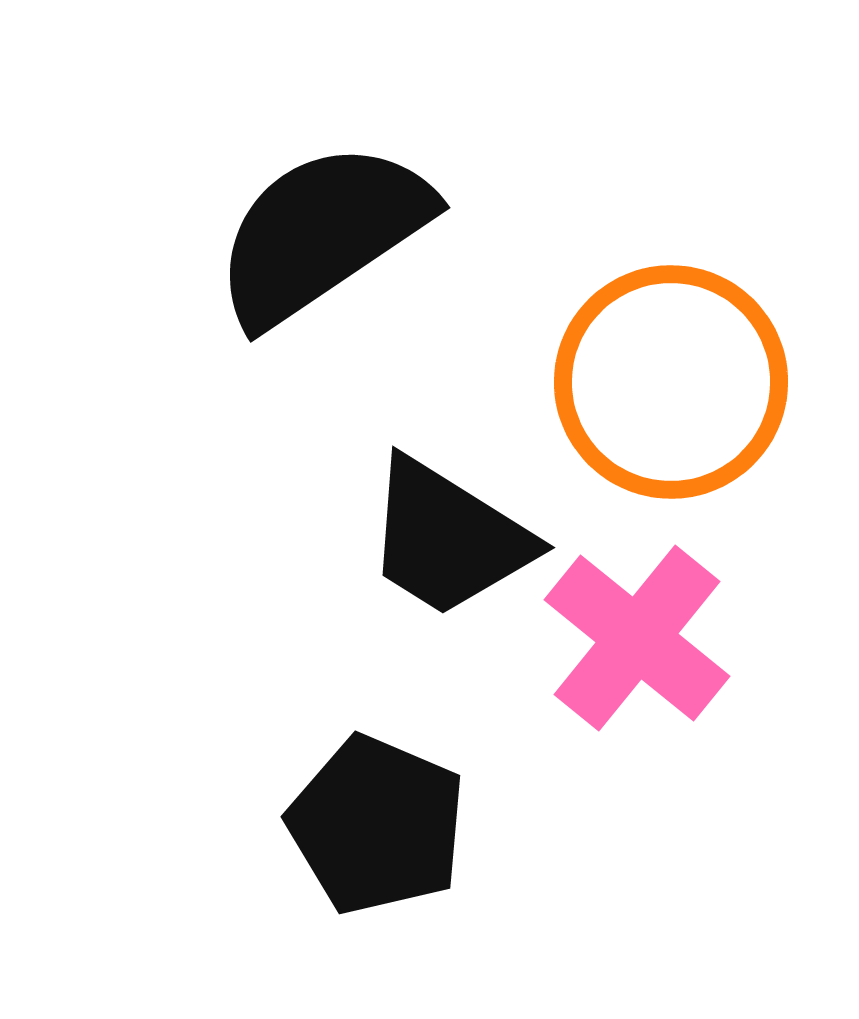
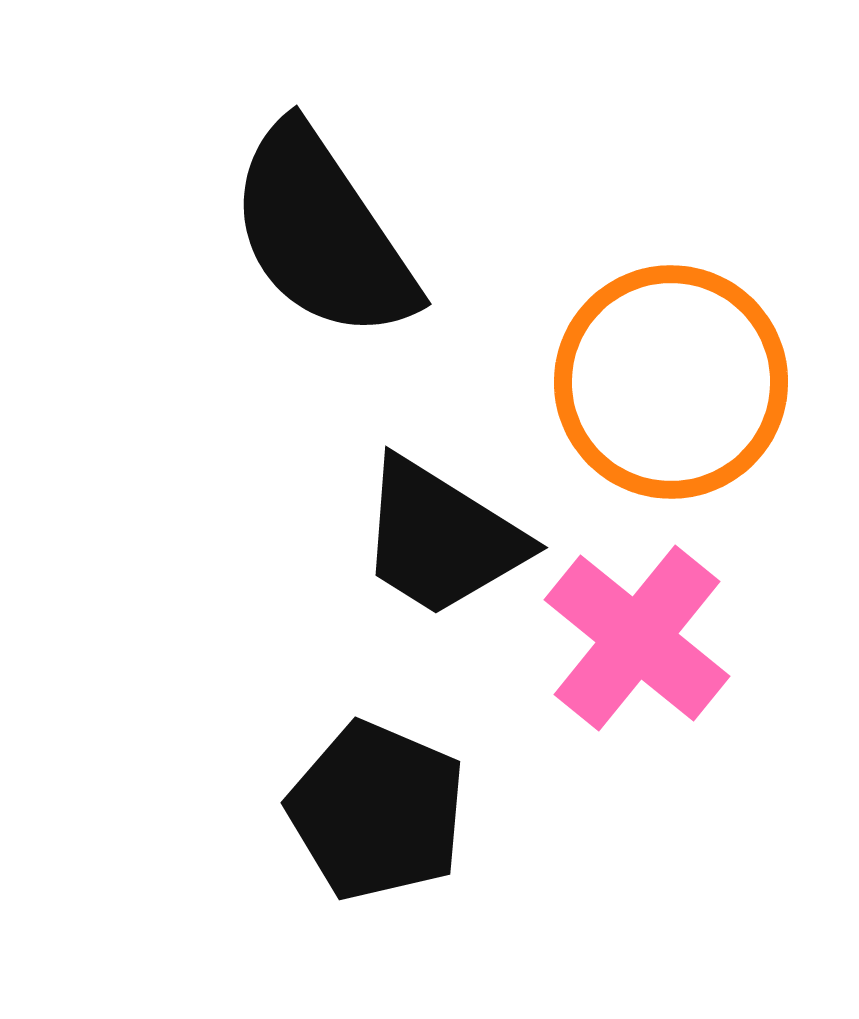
black semicircle: rotated 90 degrees counterclockwise
black trapezoid: moved 7 px left
black pentagon: moved 14 px up
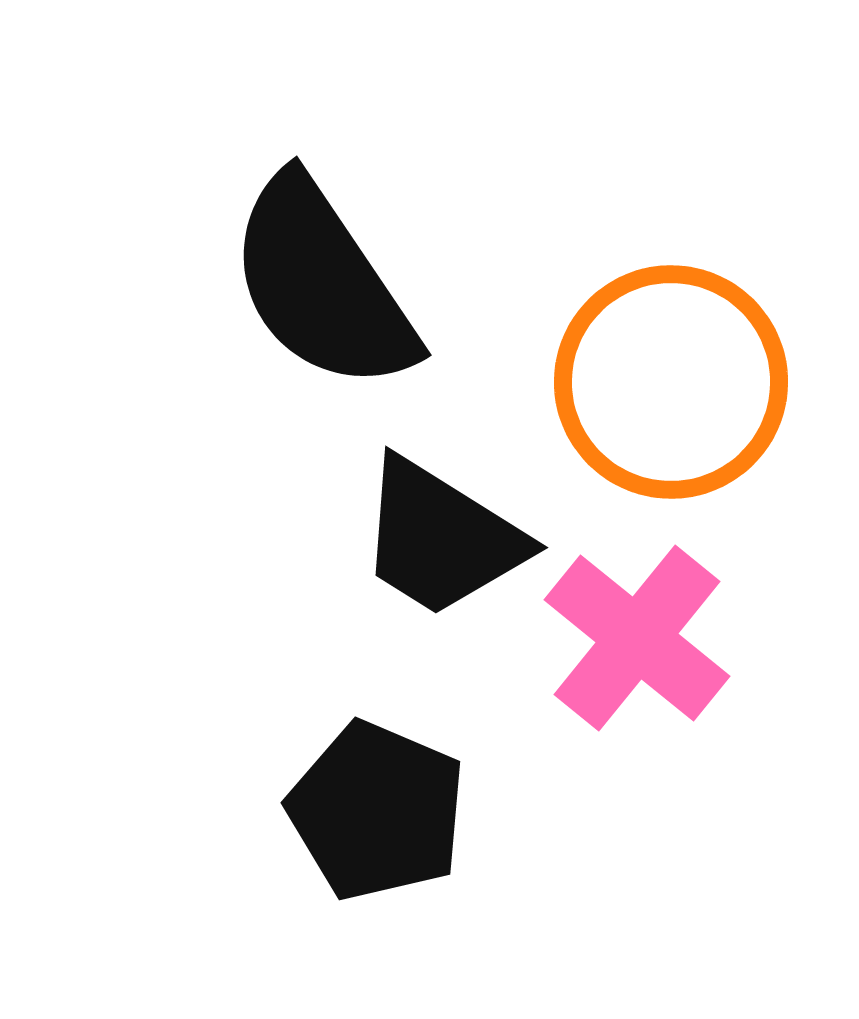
black semicircle: moved 51 px down
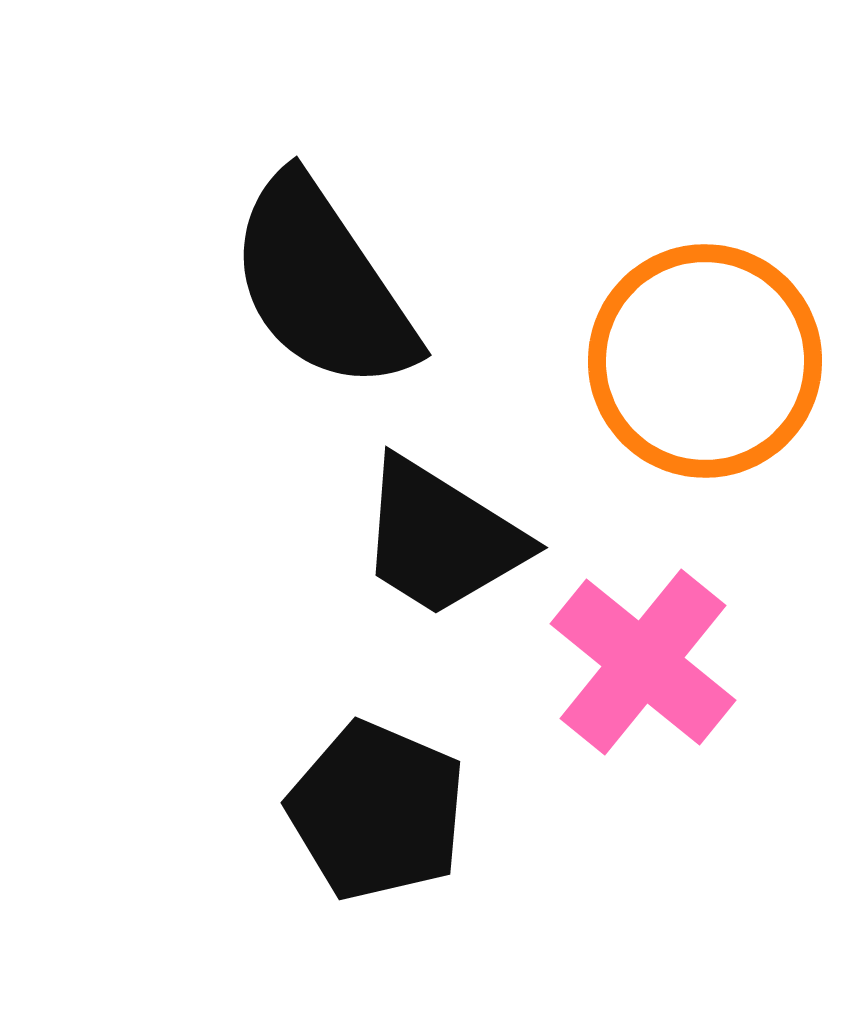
orange circle: moved 34 px right, 21 px up
pink cross: moved 6 px right, 24 px down
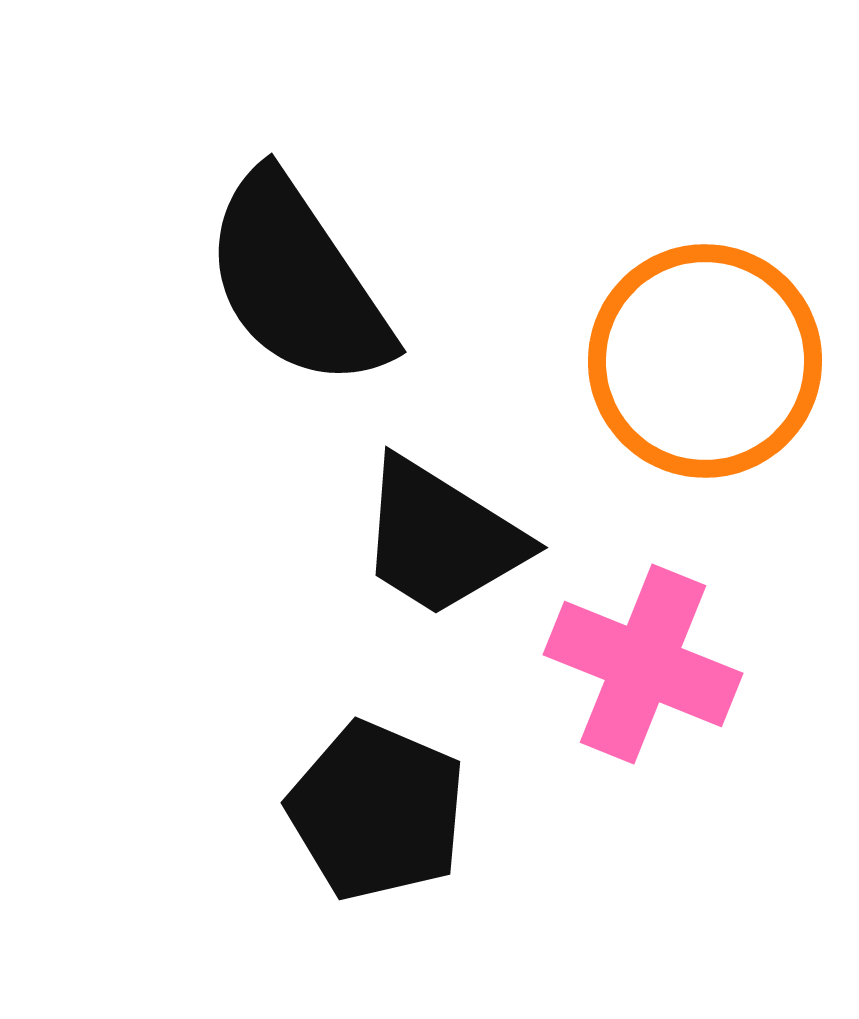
black semicircle: moved 25 px left, 3 px up
pink cross: moved 2 px down; rotated 17 degrees counterclockwise
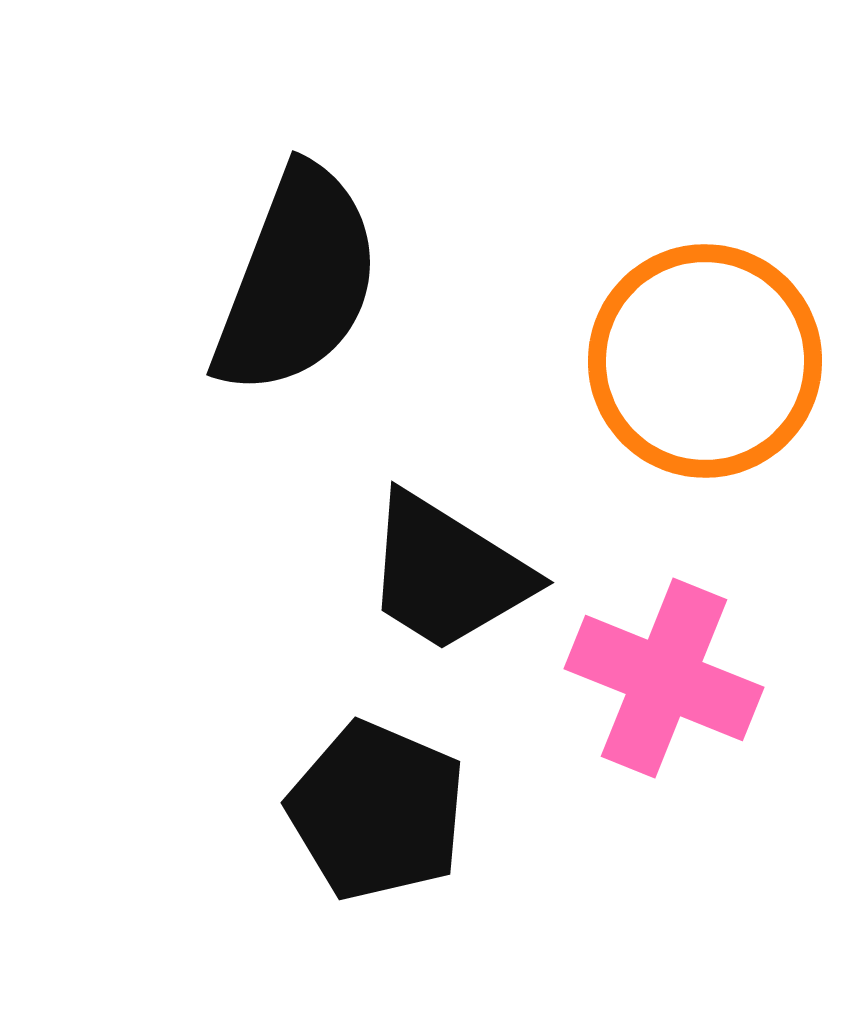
black semicircle: rotated 125 degrees counterclockwise
black trapezoid: moved 6 px right, 35 px down
pink cross: moved 21 px right, 14 px down
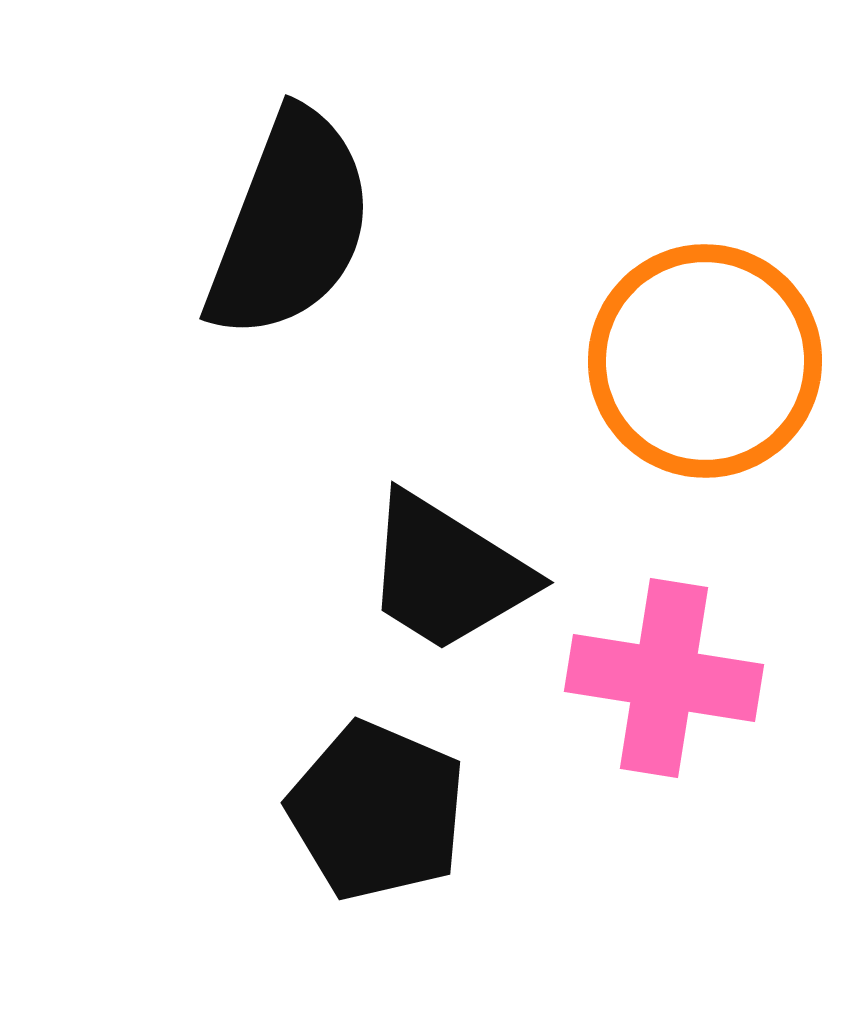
black semicircle: moved 7 px left, 56 px up
pink cross: rotated 13 degrees counterclockwise
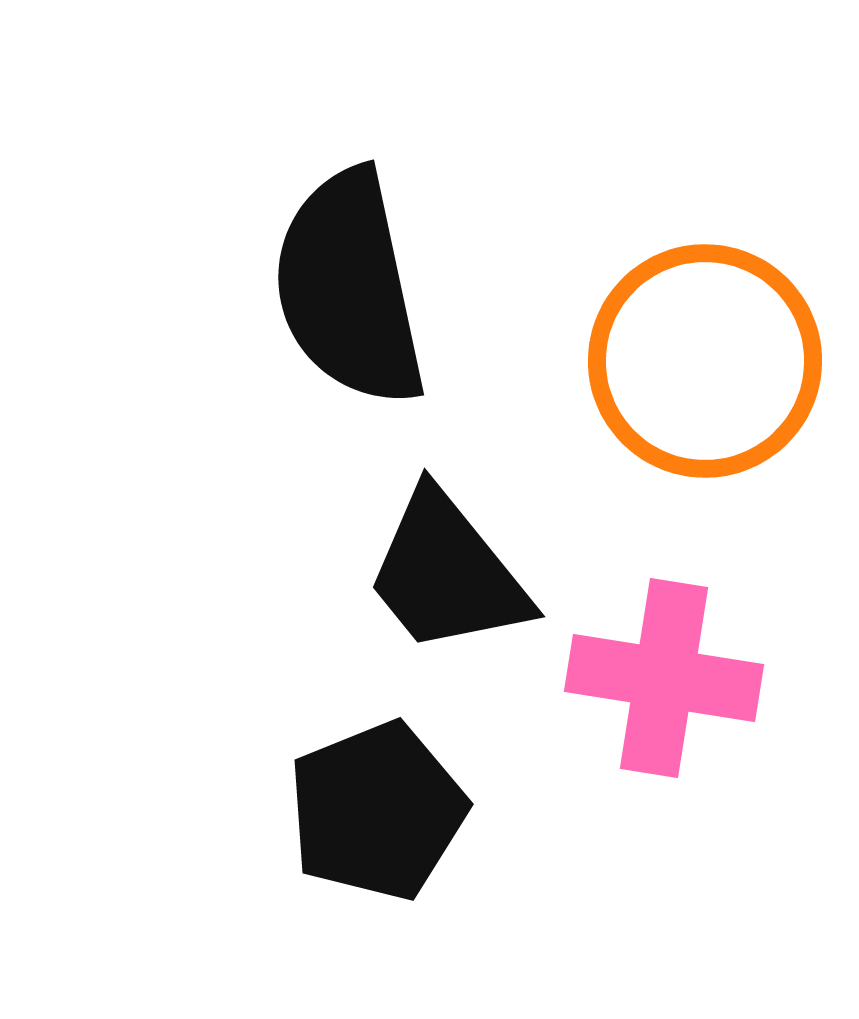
black semicircle: moved 59 px right, 63 px down; rotated 147 degrees clockwise
black trapezoid: rotated 19 degrees clockwise
black pentagon: rotated 27 degrees clockwise
